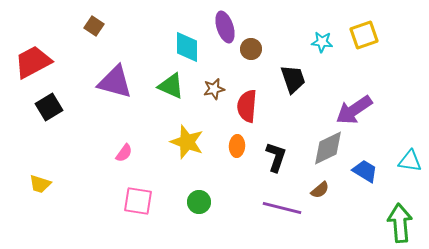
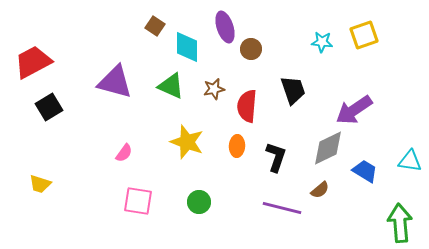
brown square: moved 61 px right
black trapezoid: moved 11 px down
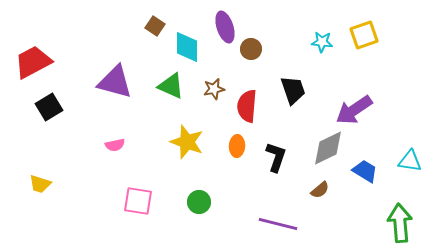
pink semicircle: moved 9 px left, 8 px up; rotated 42 degrees clockwise
purple line: moved 4 px left, 16 px down
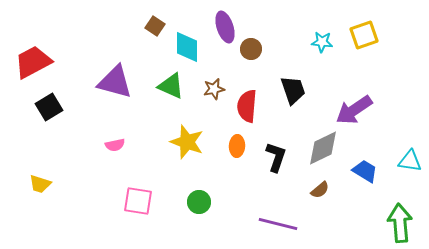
gray diamond: moved 5 px left
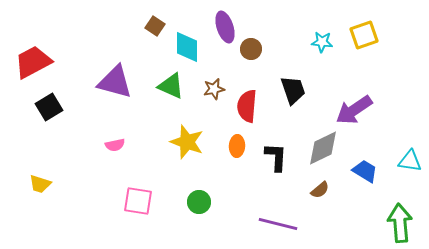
black L-shape: rotated 16 degrees counterclockwise
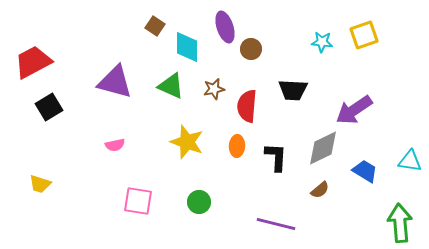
black trapezoid: rotated 112 degrees clockwise
purple line: moved 2 px left
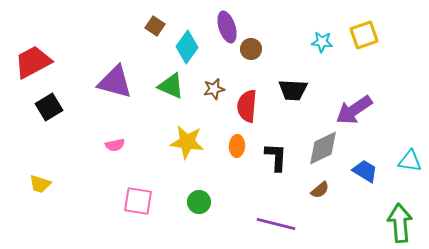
purple ellipse: moved 2 px right
cyan diamond: rotated 36 degrees clockwise
yellow star: rotated 12 degrees counterclockwise
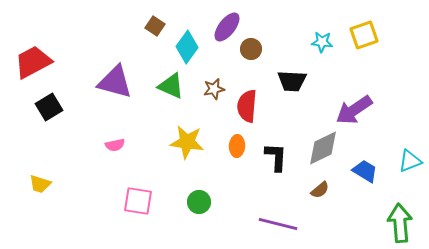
purple ellipse: rotated 56 degrees clockwise
black trapezoid: moved 1 px left, 9 px up
cyan triangle: rotated 30 degrees counterclockwise
purple line: moved 2 px right
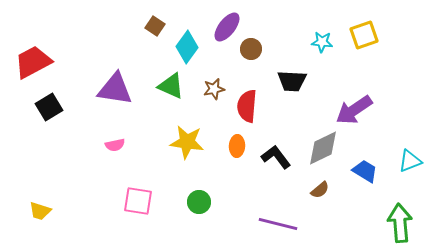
purple triangle: moved 7 px down; rotated 6 degrees counterclockwise
black L-shape: rotated 40 degrees counterclockwise
yellow trapezoid: moved 27 px down
